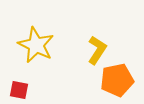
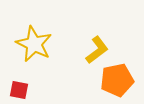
yellow star: moved 2 px left, 1 px up
yellow L-shape: rotated 20 degrees clockwise
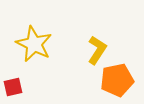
yellow L-shape: rotated 20 degrees counterclockwise
red square: moved 6 px left, 3 px up; rotated 24 degrees counterclockwise
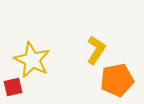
yellow star: moved 2 px left, 16 px down
yellow L-shape: moved 1 px left
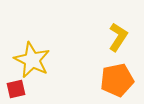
yellow L-shape: moved 22 px right, 13 px up
red square: moved 3 px right, 2 px down
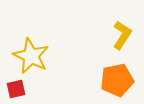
yellow L-shape: moved 4 px right, 2 px up
yellow star: moved 1 px left, 4 px up
